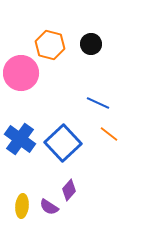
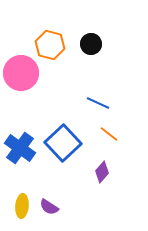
blue cross: moved 9 px down
purple diamond: moved 33 px right, 18 px up
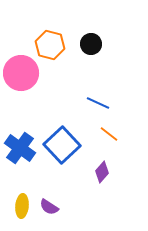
blue square: moved 1 px left, 2 px down
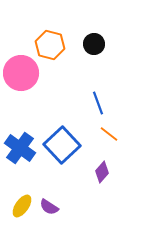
black circle: moved 3 px right
blue line: rotated 45 degrees clockwise
yellow ellipse: rotated 30 degrees clockwise
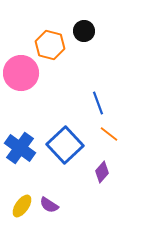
black circle: moved 10 px left, 13 px up
blue square: moved 3 px right
purple semicircle: moved 2 px up
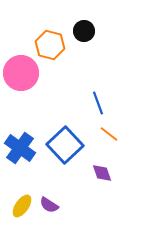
purple diamond: moved 1 px down; rotated 60 degrees counterclockwise
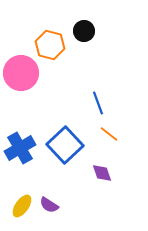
blue cross: rotated 24 degrees clockwise
